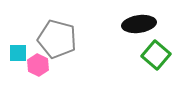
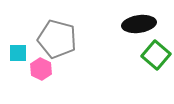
pink hexagon: moved 3 px right, 4 px down
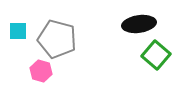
cyan square: moved 22 px up
pink hexagon: moved 2 px down; rotated 10 degrees counterclockwise
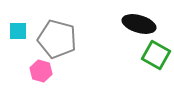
black ellipse: rotated 24 degrees clockwise
green square: rotated 12 degrees counterclockwise
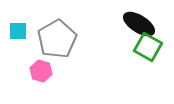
black ellipse: rotated 16 degrees clockwise
gray pentagon: rotated 27 degrees clockwise
green square: moved 8 px left, 8 px up
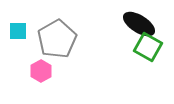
pink hexagon: rotated 15 degrees clockwise
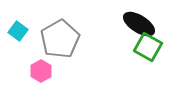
cyan square: rotated 36 degrees clockwise
gray pentagon: moved 3 px right
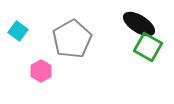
gray pentagon: moved 12 px right
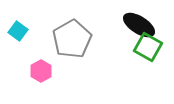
black ellipse: moved 1 px down
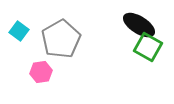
cyan square: moved 1 px right
gray pentagon: moved 11 px left
pink hexagon: moved 1 px down; rotated 20 degrees clockwise
